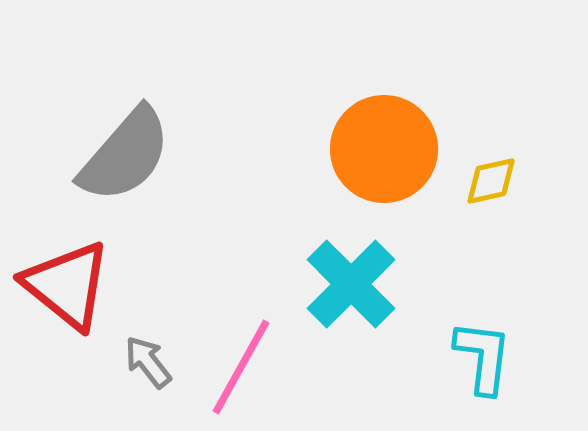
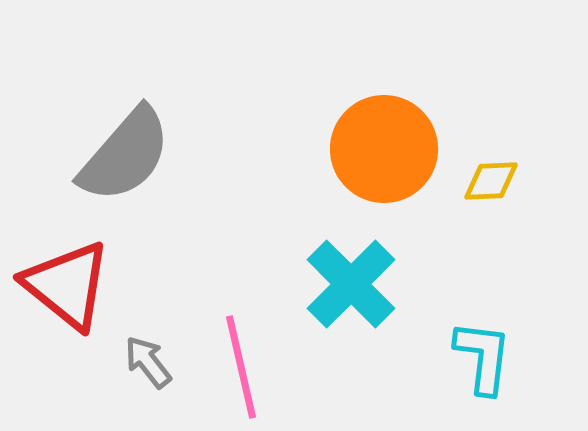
yellow diamond: rotated 10 degrees clockwise
pink line: rotated 42 degrees counterclockwise
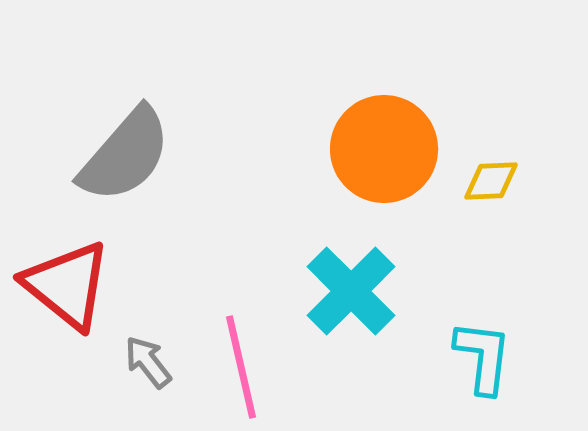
cyan cross: moved 7 px down
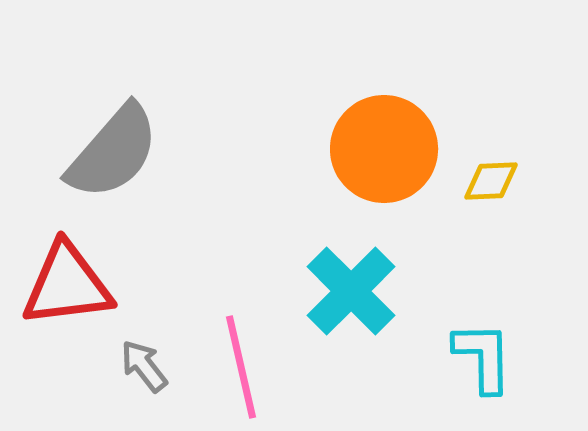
gray semicircle: moved 12 px left, 3 px up
red triangle: rotated 46 degrees counterclockwise
cyan L-shape: rotated 8 degrees counterclockwise
gray arrow: moved 4 px left, 4 px down
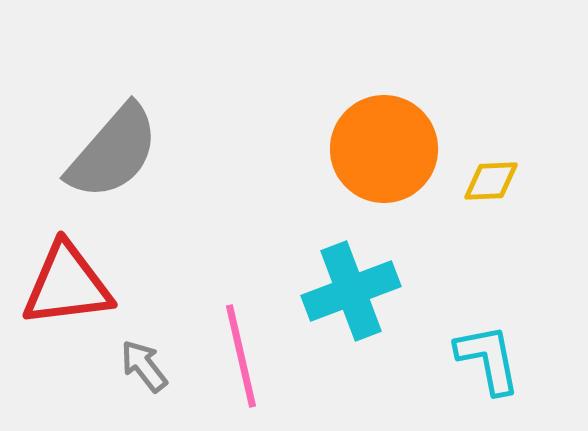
cyan cross: rotated 24 degrees clockwise
cyan L-shape: moved 5 px right, 2 px down; rotated 10 degrees counterclockwise
pink line: moved 11 px up
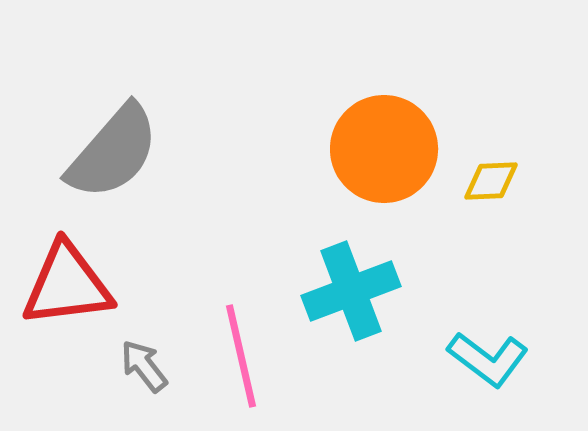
cyan L-shape: rotated 138 degrees clockwise
